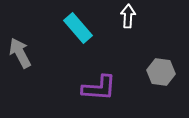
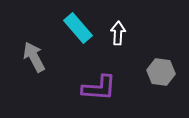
white arrow: moved 10 px left, 17 px down
gray arrow: moved 14 px right, 4 px down
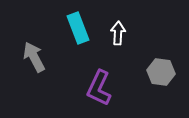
cyan rectangle: rotated 20 degrees clockwise
purple L-shape: rotated 111 degrees clockwise
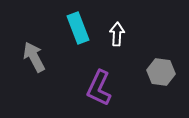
white arrow: moved 1 px left, 1 px down
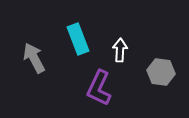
cyan rectangle: moved 11 px down
white arrow: moved 3 px right, 16 px down
gray arrow: moved 1 px down
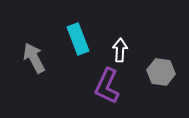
purple L-shape: moved 8 px right, 2 px up
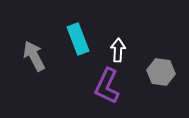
white arrow: moved 2 px left
gray arrow: moved 2 px up
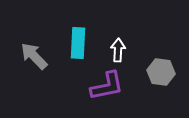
cyan rectangle: moved 4 px down; rotated 24 degrees clockwise
gray arrow: rotated 16 degrees counterclockwise
purple L-shape: rotated 126 degrees counterclockwise
